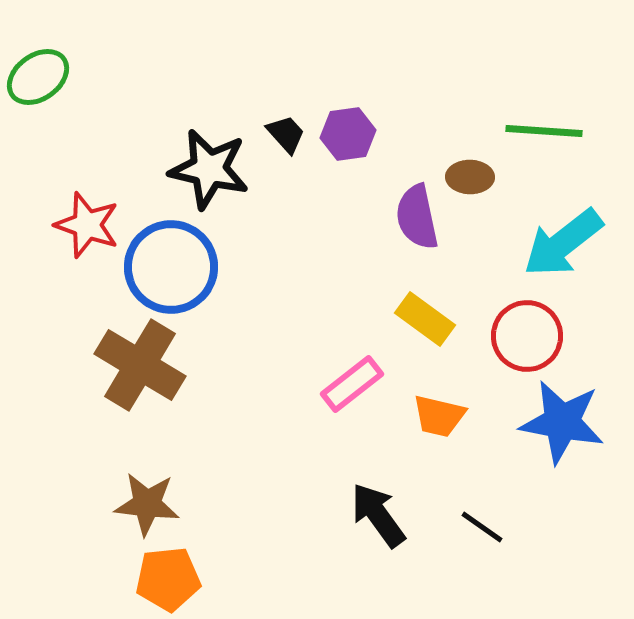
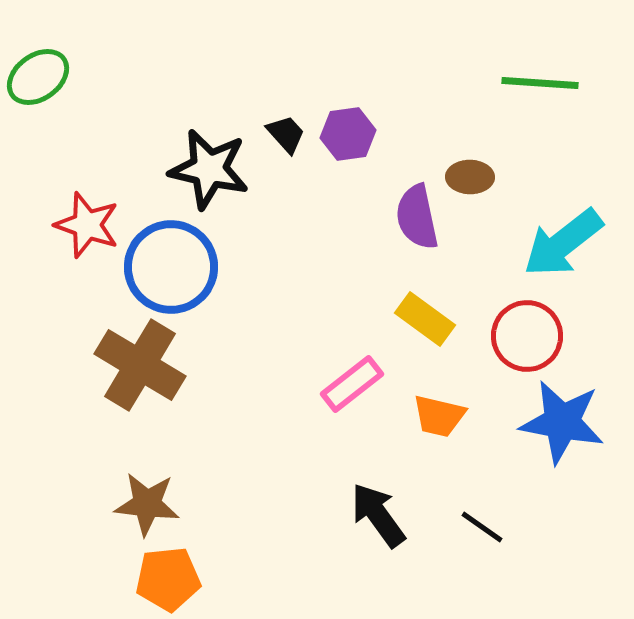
green line: moved 4 px left, 48 px up
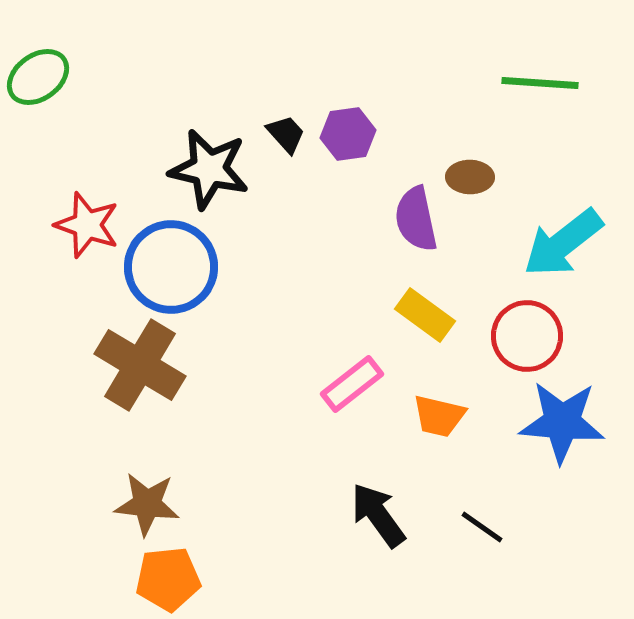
purple semicircle: moved 1 px left, 2 px down
yellow rectangle: moved 4 px up
blue star: rotated 6 degrees counterclockwise
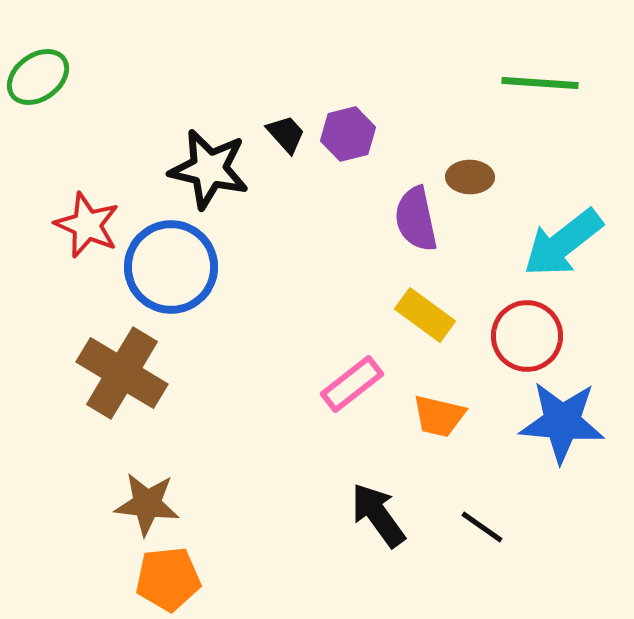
purple hexagon: rotated 6 degrees counterclockwise
red star: rotated 4 degrees clockwise
brown cross: moved 18 px left, 8 px down
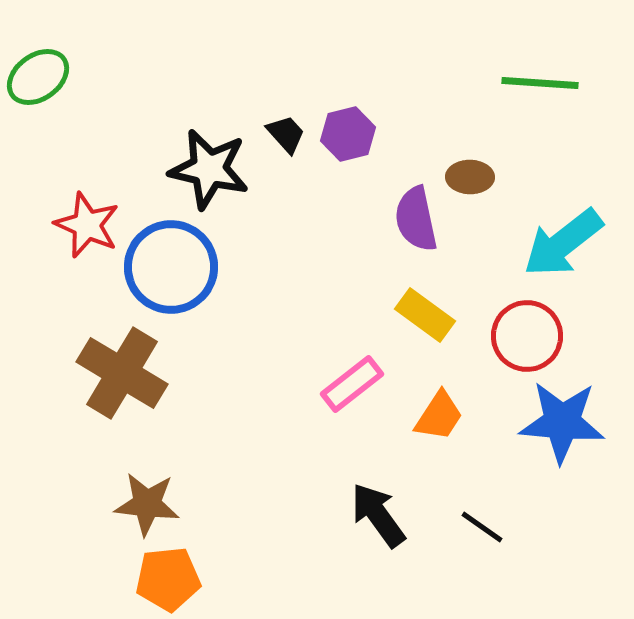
orange trapezoid: rotated 70 degrees counterclockwise
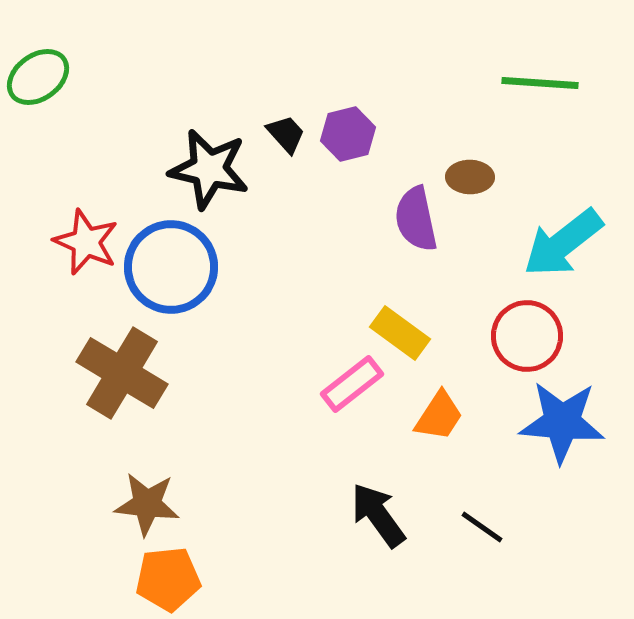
red star: moved 1 px left, 17 px down
yellow rectangle: moved 25 px left, 18 px down
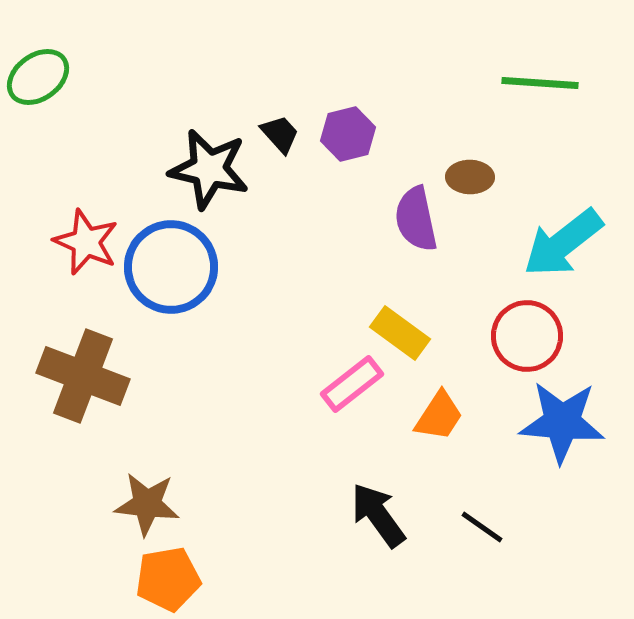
black trapezoid: moved 6 px left
brown cross: moved 39 px left, 3 px down; rotated 10 degrees counterclockwise
orange pentagon: rotated 4 degrees counterclockwise
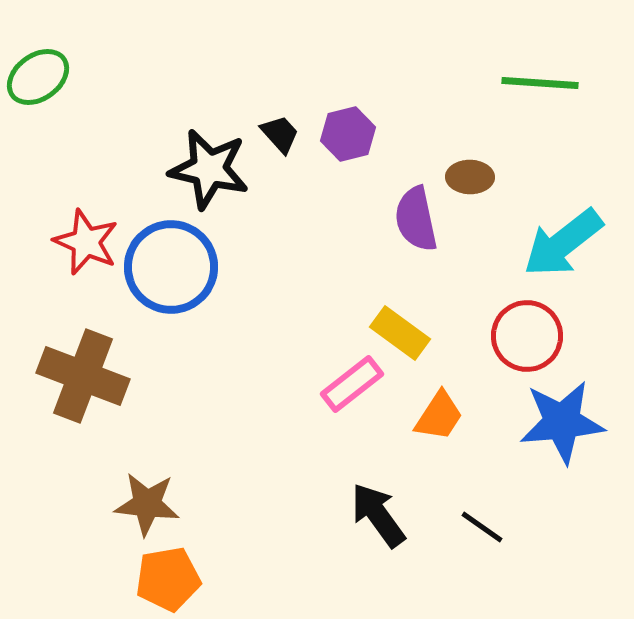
blue star: rotated 10 degrees counterclockwise
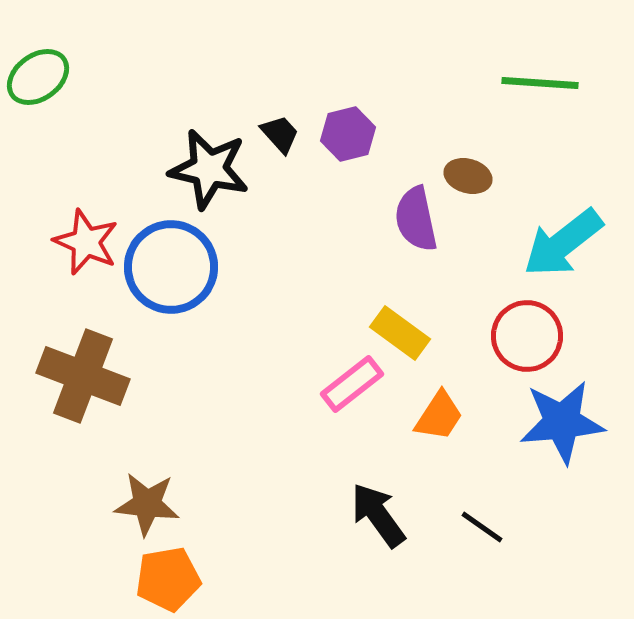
brown ellipse: moved 2 px left, 1 px up; rotated 15 degrees clockwise
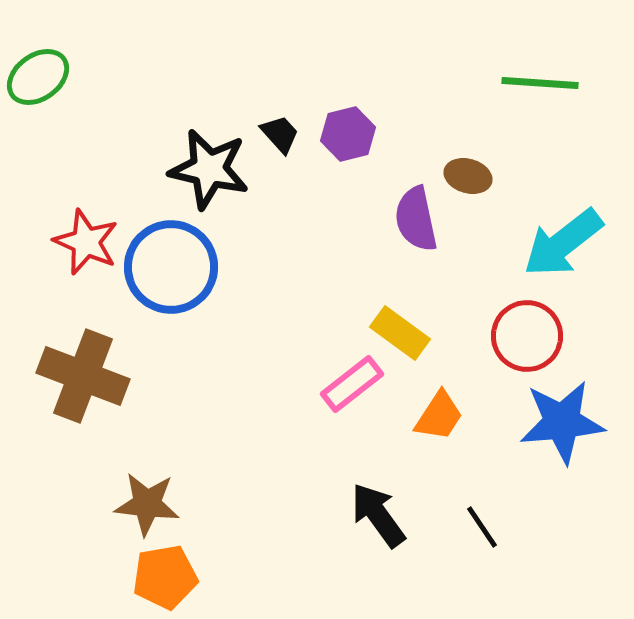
black line: rotated 21 degrees clockwise
orange pentagon: moved 3 px left, 2 px up
